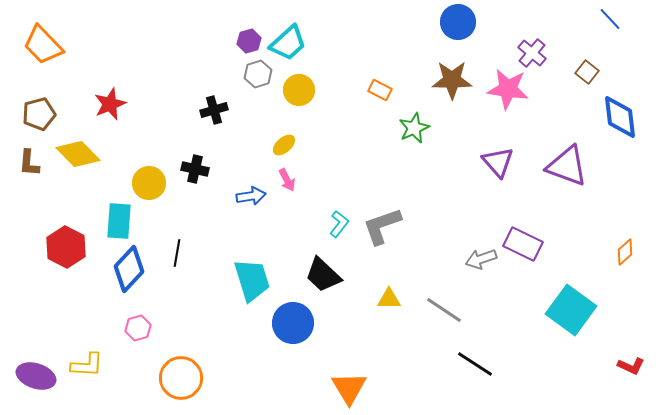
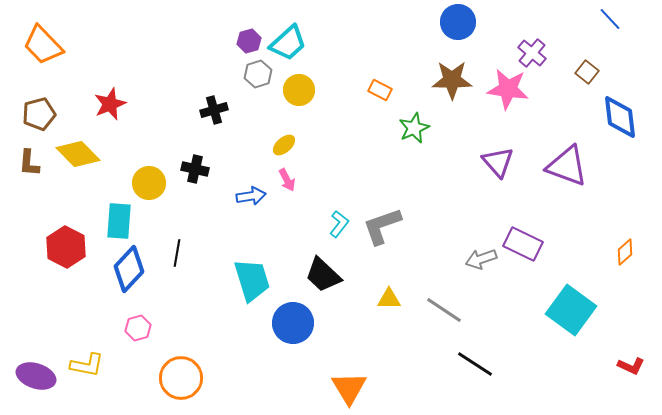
yellow L-shape at (87, 365): rotated 8 degrees clockwise
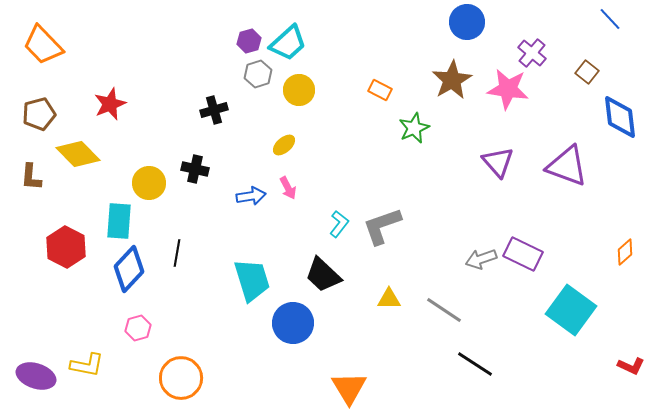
blue circle at (458, 22): moved 9 px right
brown star at (452, 80): rotated 30 degrees counterclockwise
brown L-shape at (29, 163): moved 2 px right, 14 px down
pink arrow at (287, 180): moved 1 px right, 8 px down
purple rectangle at (523, 244): moved 10 px down
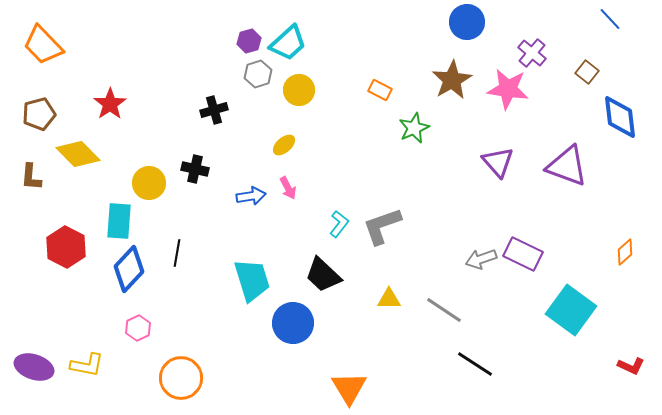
red star at (110, 104): rotated 12 degrees counterclockwise
pink hexagon at (138, 328): rotated 10 degrees counterclockwise
purple ellipse at (36, 376): moved 2 px left, 9 px up
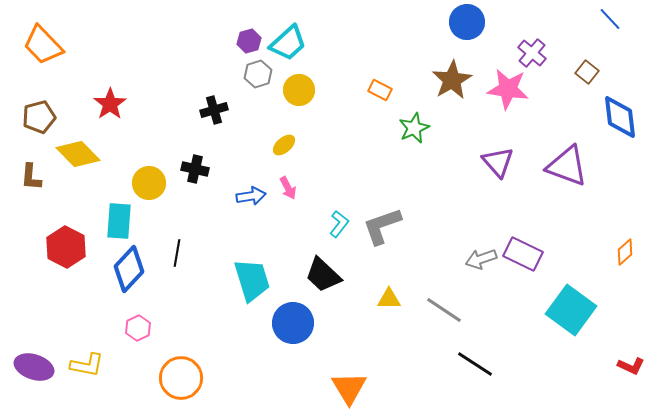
brown pentagon at (39, 114): moved 3 px down
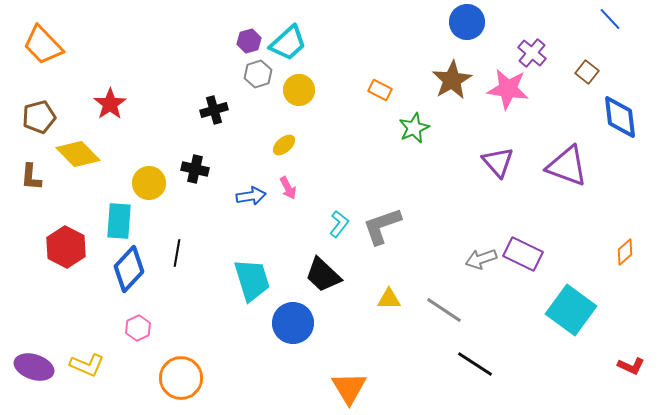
yellow L-shape at (87, 365): rotated 12 degrees clockwise
